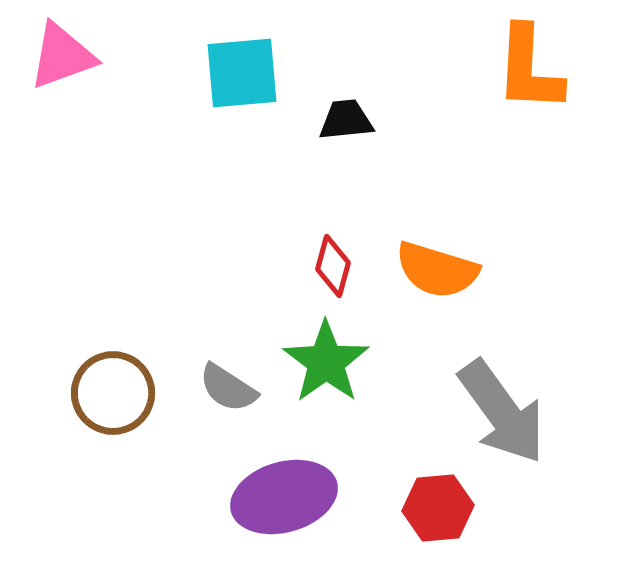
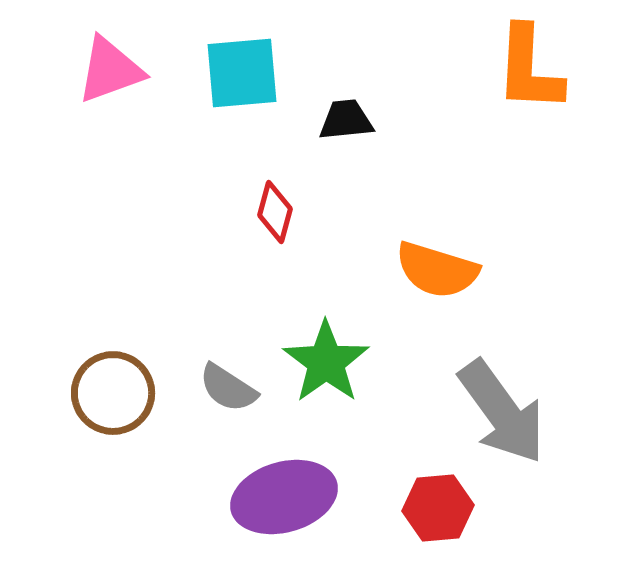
pink triangle: moved 48 px right, 14 px down
red diamond: moved 58 px left, 54 px up
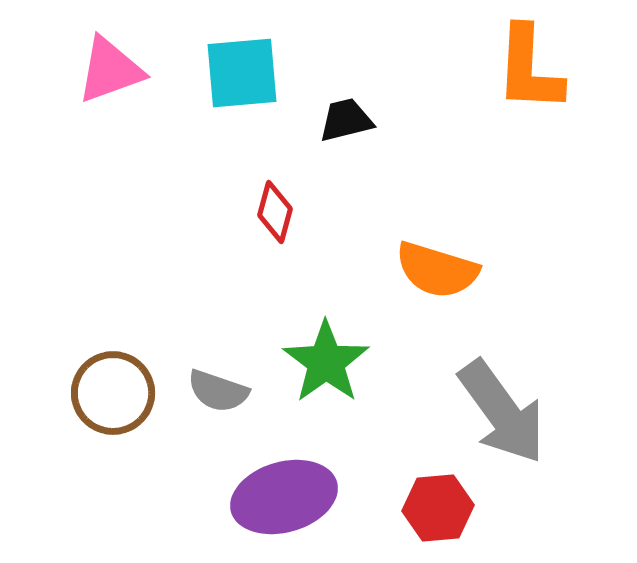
black trapezoid: rotated 8 degrees counterclockwise
gray semicircle: moved 10 px left, 3 px down; rotated 14 degrees counterclockwise
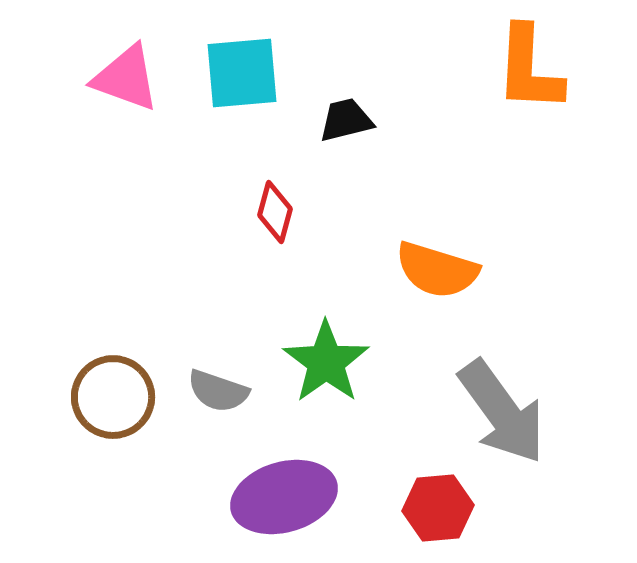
pink triangle: moved 16 px right, 8 px down; rotated 40 degrees clockwise
brown circle: moved 4 px down
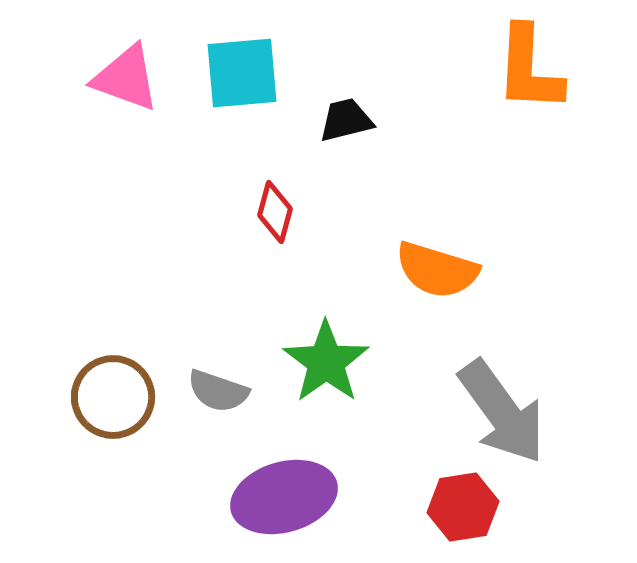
red hexagon: moved 25 px right, 1 px up; rotated 4 degrees counterclockwise
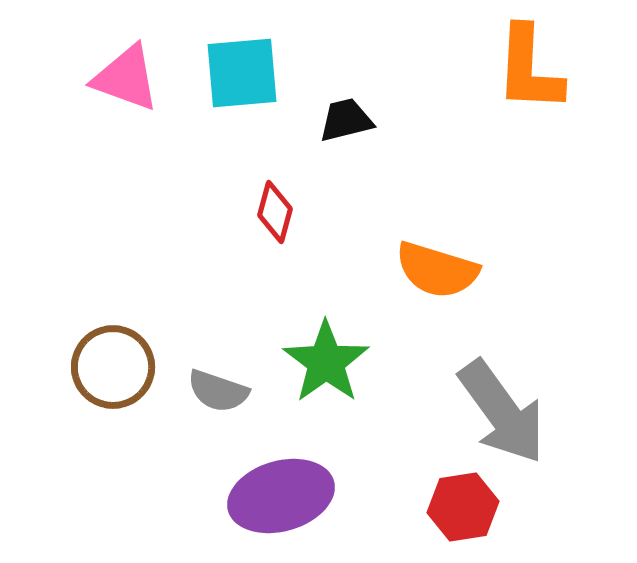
brown circle: moved 30 px up
purple ellipse: moved 3 px left, 1 px up
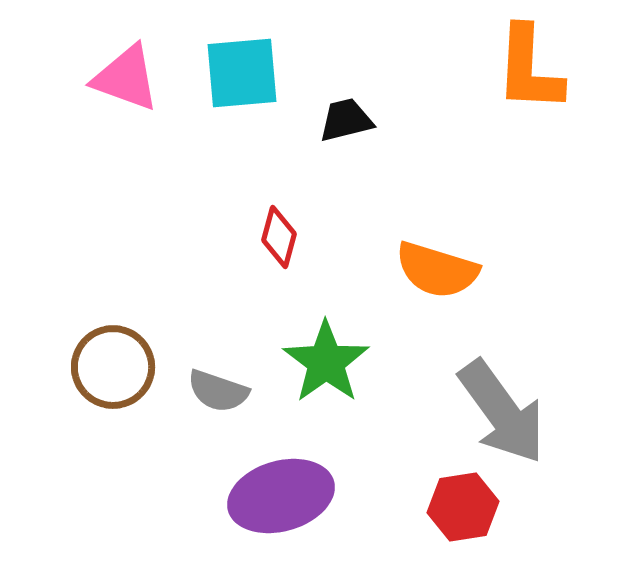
red diamond: moved 4 px right, 25 px down
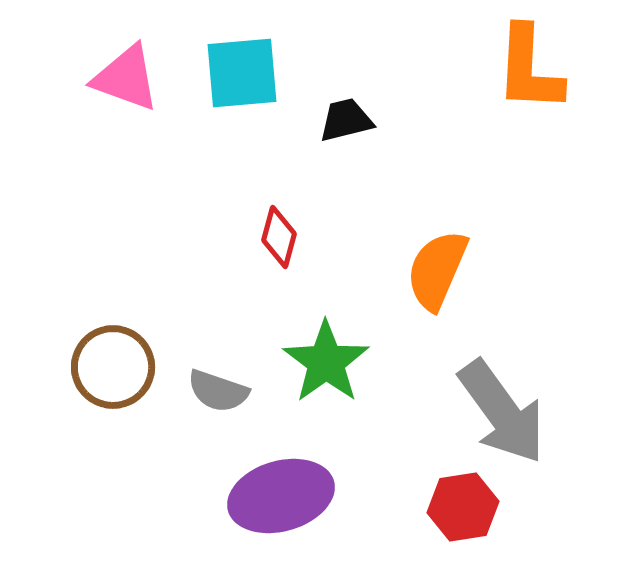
orange semicircle: rotated 96 degrees clockwise
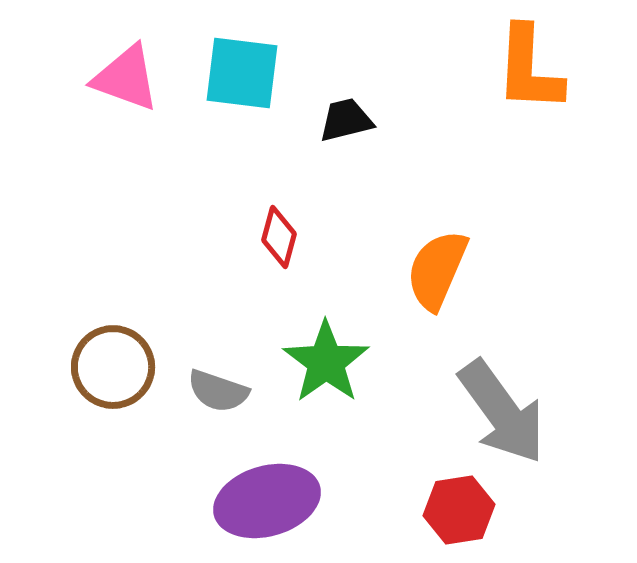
cyan square: rotated 12 degrees clockwise
purple ellipse: moved 14 px left, 5 px down
red hexagon: moved 4 px left, 3 px down
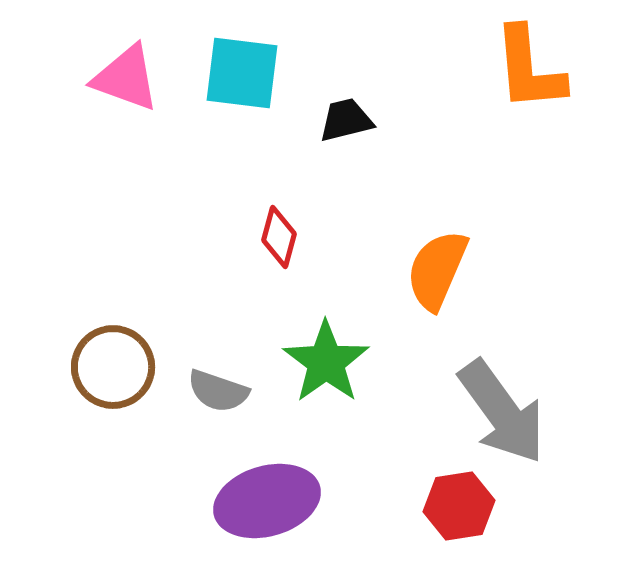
orange L-shape: rotated 8 degrees counterclockwise
red hexagon: moved 4 px up
